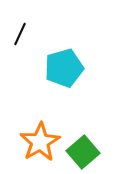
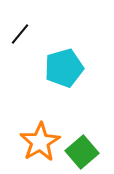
black line: rotated 15 degrees clockwise
green square: moved 1 px left
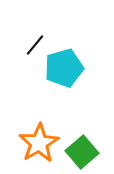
black line: moved 15 px right, 11 px down
orange star: moved 1 px left, 1 px down
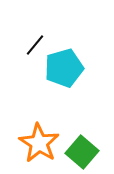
orange star: rotated 9 degrees counterclockwise
green square: rotated 8 degrees counterclockwise
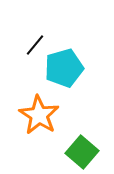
orange star: moved 28 px up
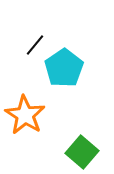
cyan pentagon: rotated 18 degrees counterclockwise
orange star: moved 14 px left
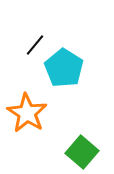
cyan pentagon: rotated 6 degrees counterclockwise
orange star: moved 2 px right, 2 px up
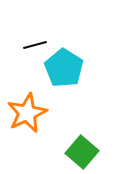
black line: rotated 35 degrees clockwise
orange star: rotated 15 degrees clockwise
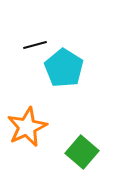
orange star: moved 14 px down
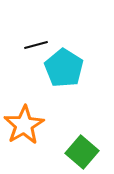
black line: moved 1 px right
orange star: moved 3 px left, 2 px up; rotated 6 degrees counterclockwise
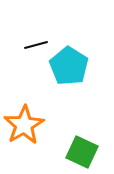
cyan pentagon: moved 5 px right, 2 px up
green square: rotated 16 degrees counterclockwise
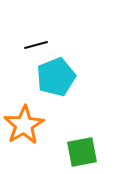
cyan pentagon: moved 13 px left, 11 px down; rotated 18 degrees clockwise
green square: rotated 36 degrees counterclockwise
